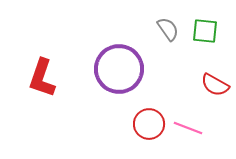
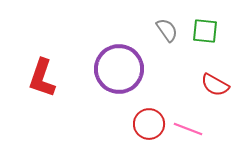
gray semicircle: moved 1 px left, 1 px down
pink line: moved 1 px down
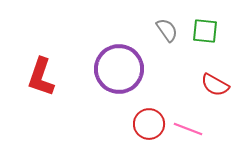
red L-shape: moved 1 px left, 1 px up
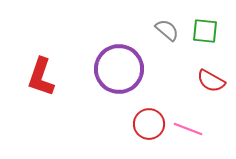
gray semicircle: rotated 15 degrees counterclockwise
red semicircle: moved 4 px left, 4 px up
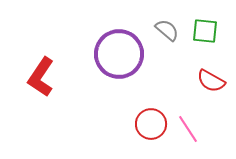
purple circle: moved 15 px up
red L-shape: rotated 15 degrees clockwise
red circle: moved 2 px right
pink line: rotated 36 degrees clockwise
